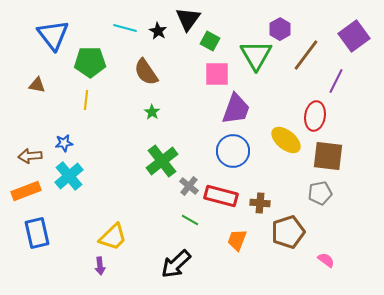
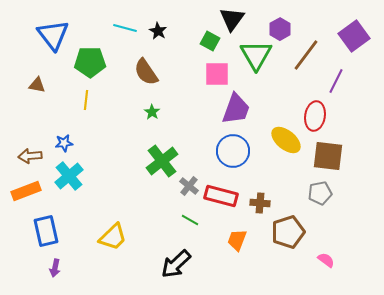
black triangle: moved 44 px right
blue rectangle: moved 9 px right, 2 px up
purple arrow: moved 45 px left, 2 px down; rotated 18 degrees clockwise
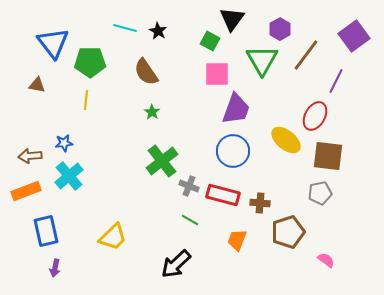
blue triangle: moved 8 px down
green triangle: moved 6 px right, 5 px down
red ellipse: rotated 20 degrees clockwise
gray cross: rotated 18 degrees counterclockwise
red rectangle: moved 2 px right, 1 px up
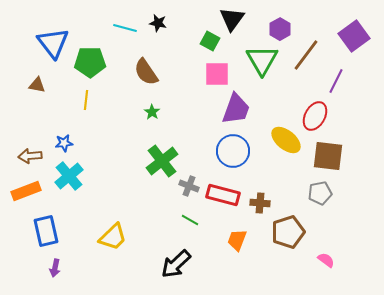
black star: moved 8 px up; rotated 18 degrees counterclockwise
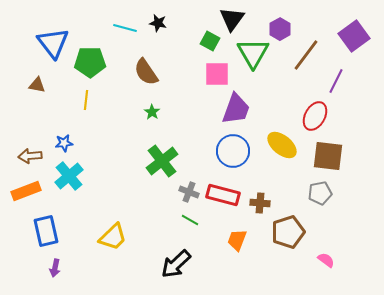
green triangle: moved 9 px left, 7 px up
yellow ellipse: moved 4 px left, 5 px down
gray cross: moved 6 px down
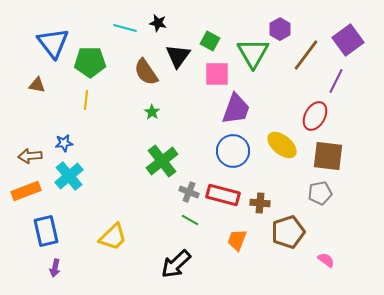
black triangle: moved 54 px left, 37 px down
purple square: moved 6 px left, 4 px down
